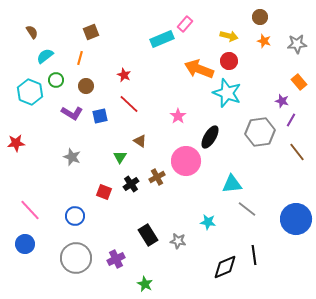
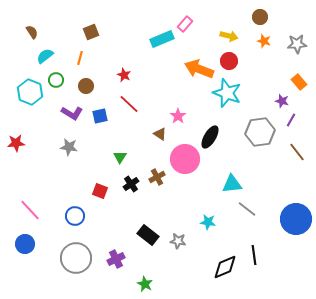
brown triangle at (140, 141): moved 20 px right, 7 px up
gray star at (72, 157): moved 3 px left, 10 px up; rotated 12 degrees counterclockwise
pink circle at (186, 161): moved 1 px left, 2 px up
red square at (104, 192): moved 4 px left, 1 px up
black rectangle at (148, 235): rotated 20 degrees counterclockwise
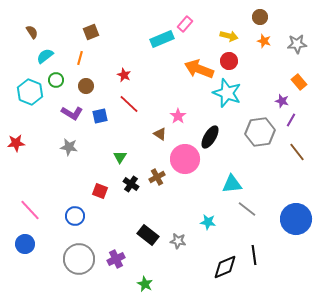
black cross at (131, 184): rotated 21 degrees counterclockwise
gray circle at (76, 258): moved 3 px right, 1 px down
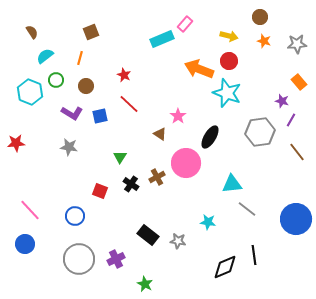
pink circle at (185, 159): moved 1 px right, 4 px down
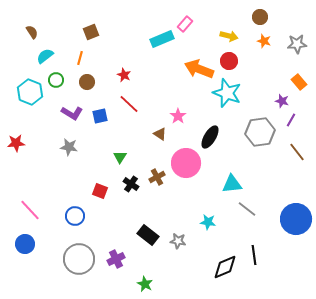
brown circle at (86, 86): moved 1 px right, 4 px up
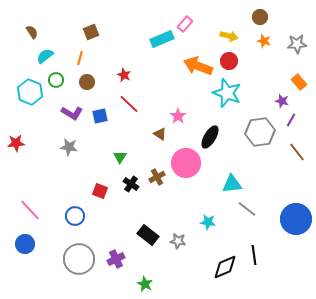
orange arrow at (199, 69): moved 1 px left, 3 px up
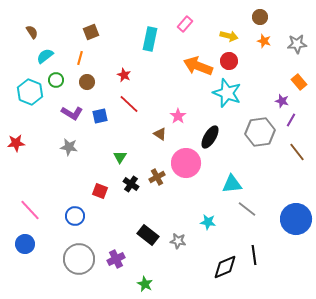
cyan rectangle at (162, 39): moved 12 px left; rotated 55 degrees counterclockwise
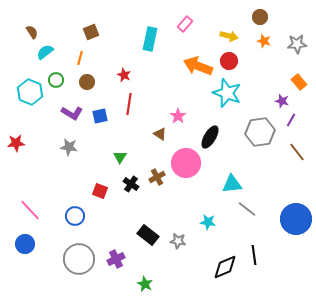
cyan semicircle at (45, 56): moved 4 px up
red line at (129, 104): rotated 55 degrees clockwise
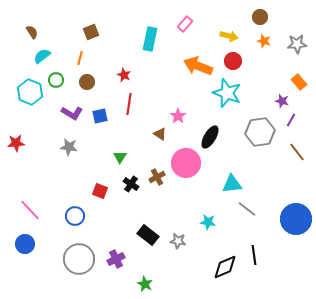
cyan semicircle at (45, 52): moved 3 px left, 4 px down
red circle at (229, 61): moved 4 px right
